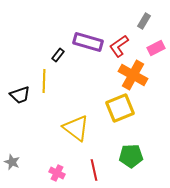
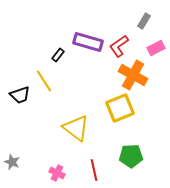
yellow line: rotated 35 degrees counterclockwise
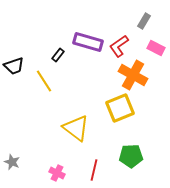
pink rectangle: rotated 54 degrees clockwise
black trapezoid: moved 6 px left, 29 px up
red line: rotated 25 degrees clockwise
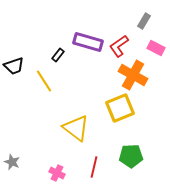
red line: moved 3 px up
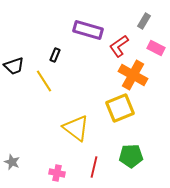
purple rectangle: moved 12 px up
black rectangle: moved 3 px left; rotated 16 degrees counterclockwise
pink cross: rotated 14 degrees counterclockwise
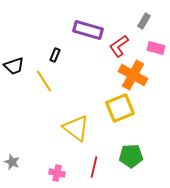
pink rectangle: rotated 12 degrees counterclockwise
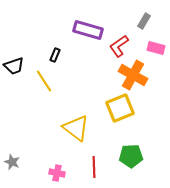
red line: rotated 15 degrees counterclockwise
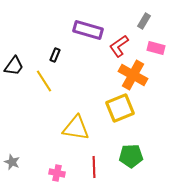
black trapezoid: rotated 35 degrees counterclockwise
yellow triangle: rotated 28 degrees counterclockwise
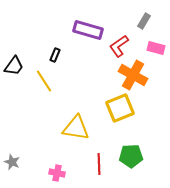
red line: moved 5 px right, 3 px up
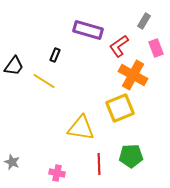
pink rectangle: rotated 54 degrees clockwise
yellow line: rotated 25 degrees counterclockwise
yellow triangle: moved 5 px right
